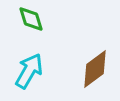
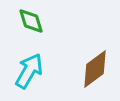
green diamond: moved 2 px down
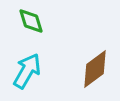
cyan arrow: moved 2 px left
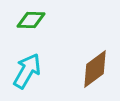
green diamond: moved 1 px up; rotated 72 degrees counterclockwise
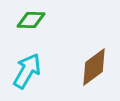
brown diamond: moved 1 px left, 2 px up
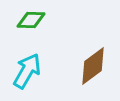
brown diamond: moved 1 px left, 1 px up
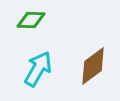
cyan arrow: moved 11 px right, 2 px up
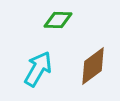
green diamond: moved 27 px right
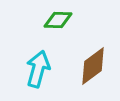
cyan arrow: rotated 15 degrees counterclockwise
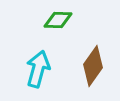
brown diamond: rotated 18 degrees counterclockwise
